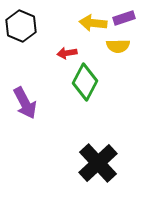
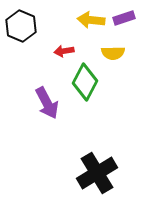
yellow arrow: moved 2 px left, 3 px up
yellow semicircle: moved 5 px left, 7 px down
red arrow: moved 3 px left, 2 px up
purple arrow: moved 22 px right
black cross: moved 1 px left, 10 px down; rotated 12 degrees clockwise
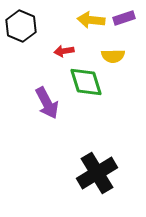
yellow semicircle: moved 3 px down
green diamond: moved 1 px right; rotated 45 degrees counterclockwise
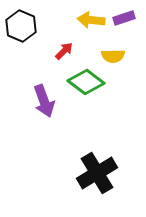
red arrow: rotated 144 degrees clockwise
green diamond: rotated 36 degrees counterclockwise
purple arrow: moved 3 px left, 2 px up; rotated 8 degrees clockwise
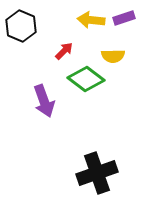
green diamond: moved 3 px up
black cross: rotated 12 degrees clockwise
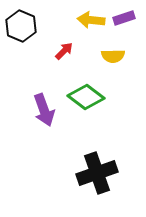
green diamond: moved 18 px down
purple arrow: moved 9 px down
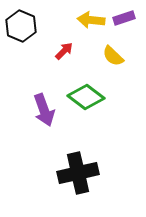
yellow semicircle: rotated 45 degrees clockwise
black cross: moved 19 px left; rotated 6 degrees clockwise
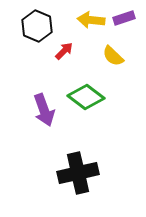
black hexagon: moved 16 px right
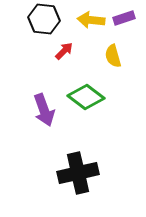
black hexagon: moved 7 px right, 7 px up; rotated 16 degrees counterclockwise
yellow semicircle: rotated 30 degrees clockwise
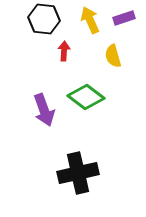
yellow arrow: moved 1 px left; rotated 60 degrees clockwise
red arrow: rotated 42 degrees counterclockwise
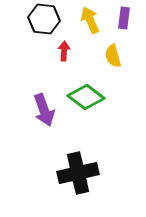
purple rectangle: rotated 65 degrees counterclockwise
